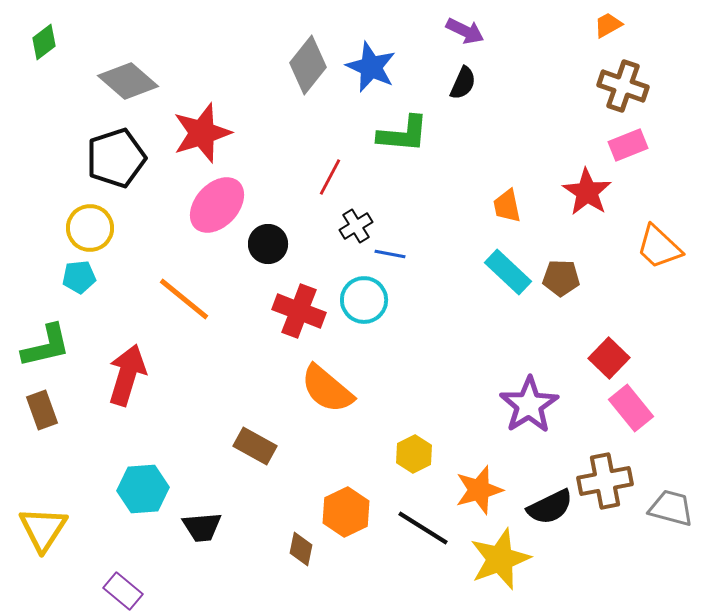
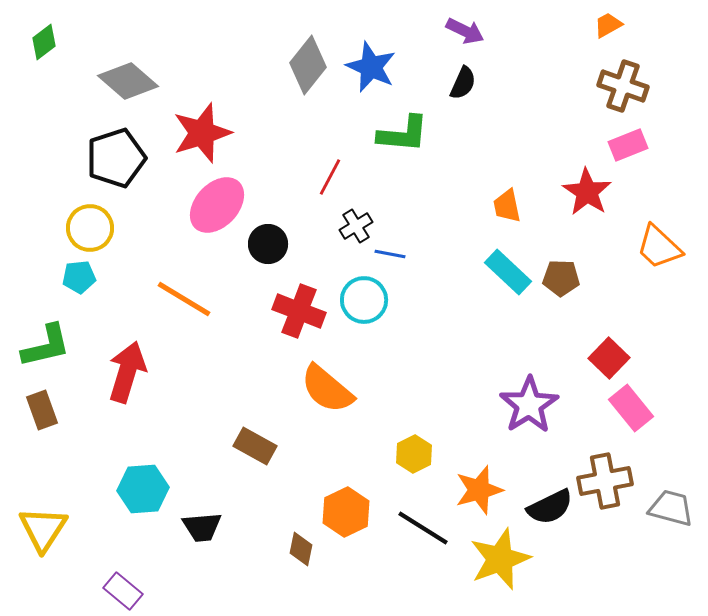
orange line at (184, 299): rotated 8 degrees counterclockwise
red arrow at (127, 375): moved 3 px up
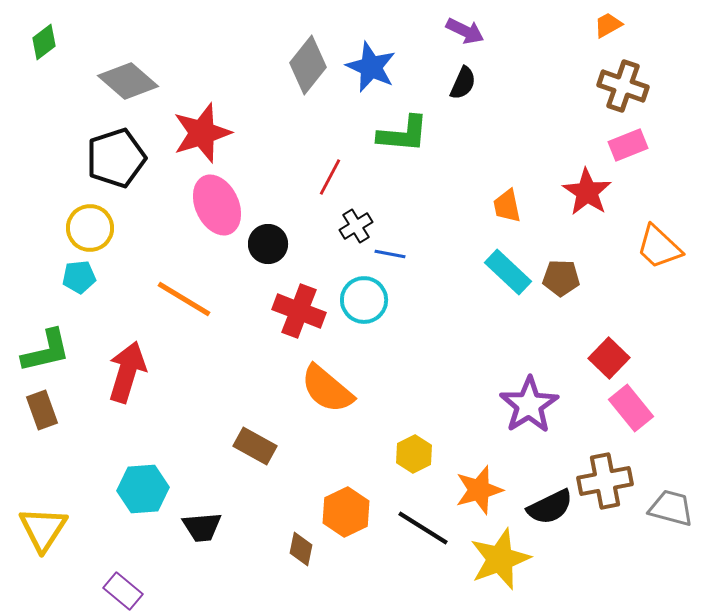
pink ellipse at (217, 205): rotated 68 degrees counterclockwise
green L-shape at (46, 346): moved 5 px down
